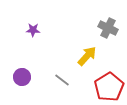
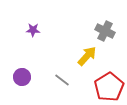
gray cross: moved 3 px left, 3 px down
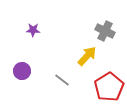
purple circle: moved 6 px up
